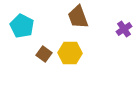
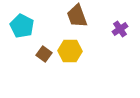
brown trapezoid: moved 1 px left, 1 px up
purple cross: moved 4 px left
yellow hexagon: moved 2 px up
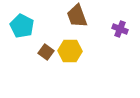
purple cross: rotated 35 degrees counterclockwise
brown square: moved 2 px right, 2 px up
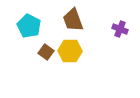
brown trapezoid: moved 4 px left, 4 px down
cyan pentagon: moved 7 px right
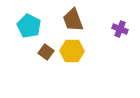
yellow hexagon: moved 2 px right
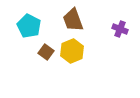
yellow hexagon: rotated 25 degrees counterclockwise
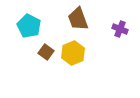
brown trapezoid: moved 5 px right, 1 px up
yellow hexagon: moved 1 px right, 2 px down
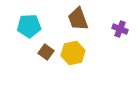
cyan pentagon: rotated 30 degrees counterclockwise
yellow hexagon: rotated 10 degrees clockwise
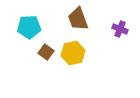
cyan pentagon: moved 1 px down
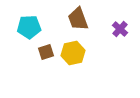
purple cross: rotated 21 degrees clockwise
brown square: rotated 35 degrees clockwise
